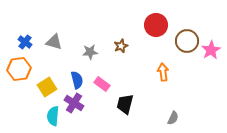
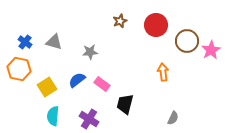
brown star: moved 1 px left, 25 px up
orange hexagon: rotated 20 degrees clockwise
blue semicircle: rotated 114 degrees counterclockwise
purple cross: moved 15 px right, 16 px down
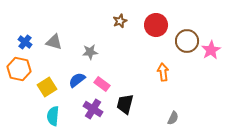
purple cross: moved 4 px right, 10 px up
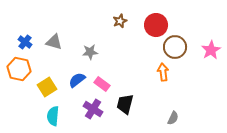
brown circle: moved 12 px left, 6 px down
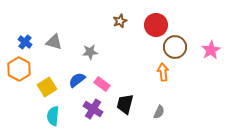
orange hexagon: rotated 15 degrees clockwise
gray semicircle: moved 14 px left, 6 px up
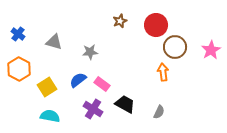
blue cross: moved 7 px left, 8 px up
blue semicircle: moved 1 px right
black trapezoid: rotated 105 degrees clockwise
cyan semicircle: moved 3 px left; rotated 96 degrees clockwise
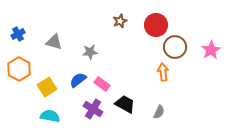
blue cross: rotated 24 degrees clockwise
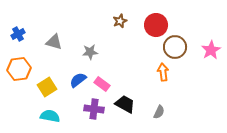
orange hexagon: rotated 25 degrees clockwise
purple cross: moved 1 px right; rotated 24 degrees counterclockwise
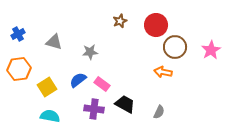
orange arrow: rotated 72 degrees counterclockwise
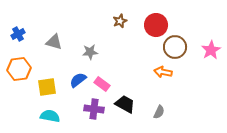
yellow square: rotated 24 degrees clockwise
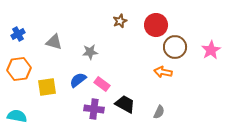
cyan semicircle: moved 33 px left
